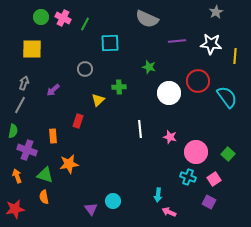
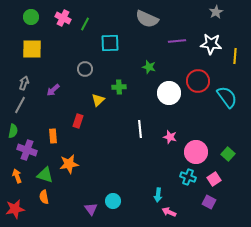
green circle: moved 10 px left
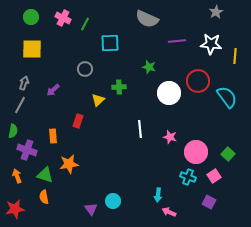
pink square: moved 3 px up
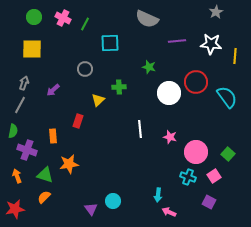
green circle: moved 3 px right
red circle: moved 2 px left, 1 px down
orange semicircle: rotated 56 degrees clockwise
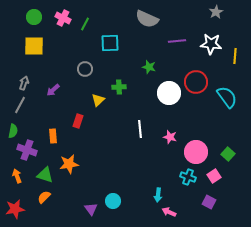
yellow square: moved 2 px right, 3 px up
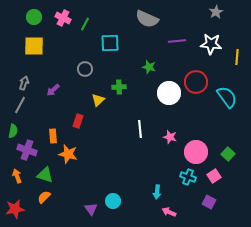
yellow line: moved 2 px right, 1 px down
orange star: moved 1 px left, 10 px up; rotated 24 degrees clockwise
cyan arrow: moved 1 px left, 3 px up
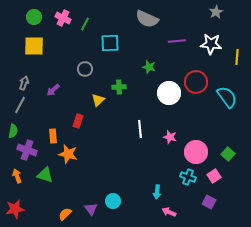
orange semicircle: moved 21 px right, 17 px down
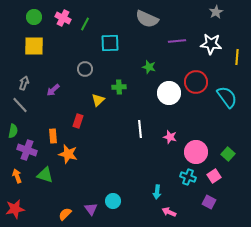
gray line: rotated 72 degrees counterclockwise
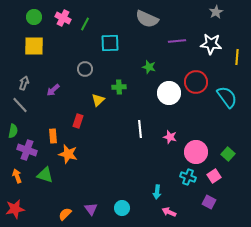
cyan circle: moved 9 px right, 7 px down
